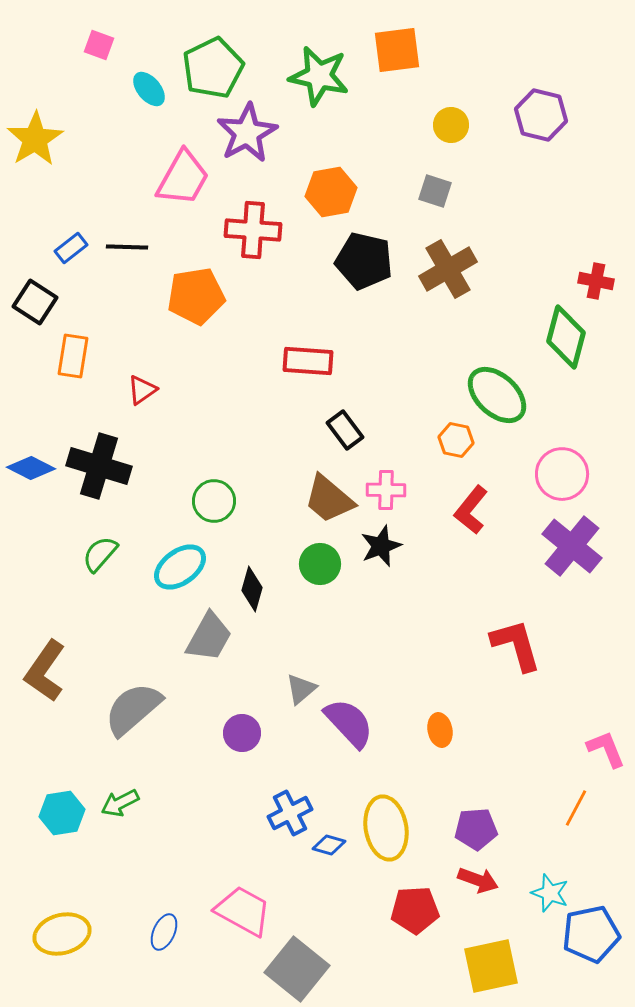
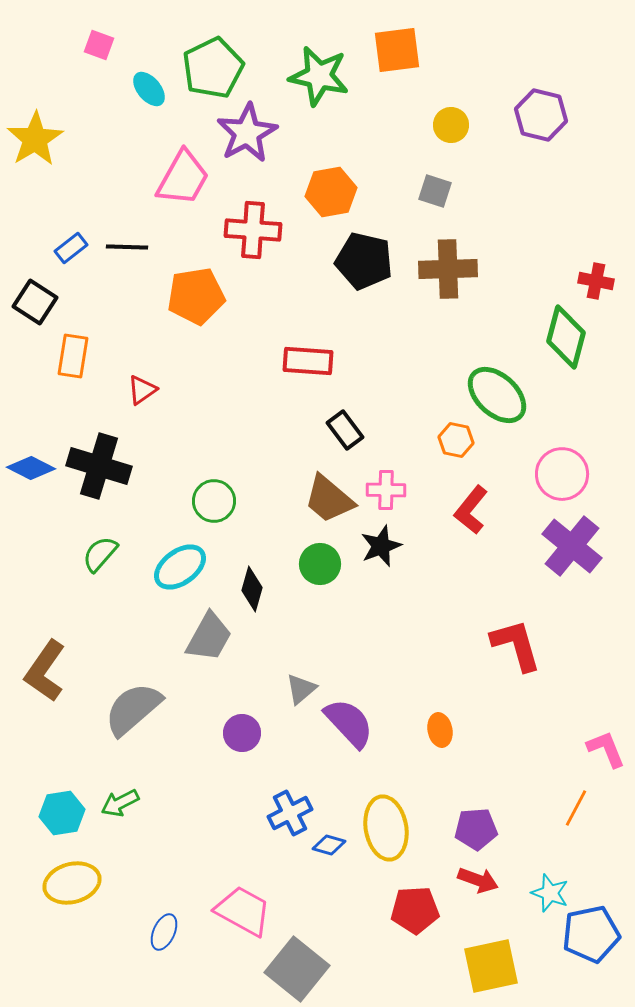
brown cross at (448, 269): rotated 28 degrees clockwise
yellow ellipse at (62, 934): moved 10 px right, 51 px up
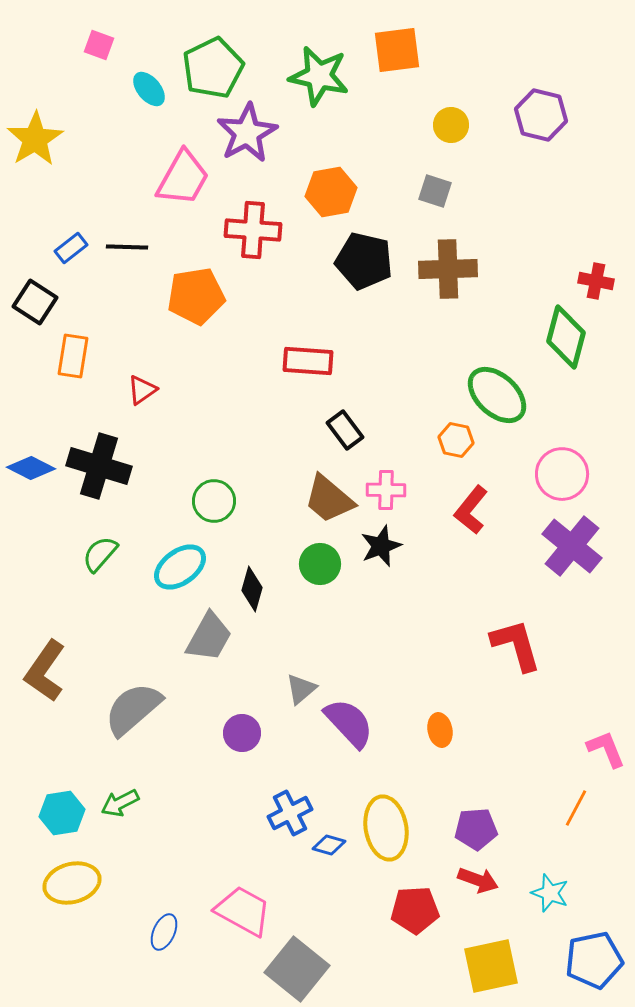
blue pentagon at (591, 934): moved 3 px right, 26 px down
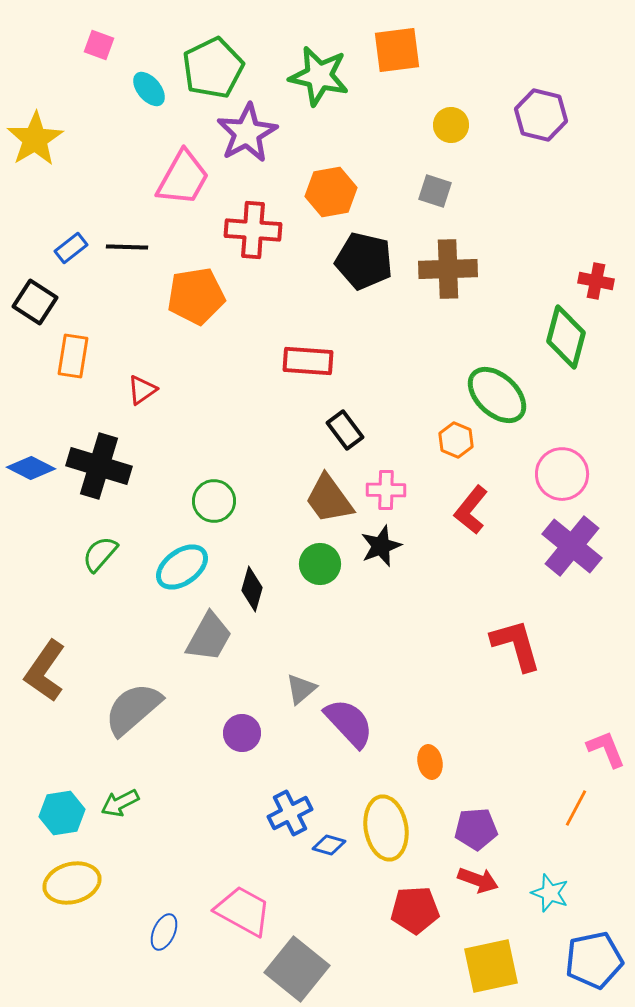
orange hexagon at (456, 440): rotated 12 degrees clockwise
brown trapezoid at (329, 499): rotated 14 degrees clockwise
cyan ellipse at (180, 567): moved 2 px right
orange ellipse at (440, 730): moved 10 px left, 32 px down
